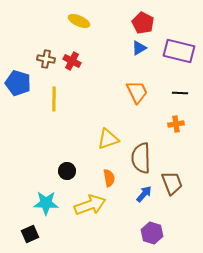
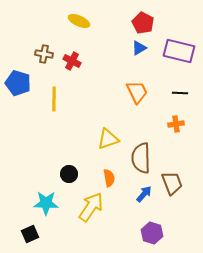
brown cross: moved 2 px left, 5 px up
black circle: moved 2 px right, 3 px down
yellow arrow: moved 1 px right, 2 px down; rotated 36 degrees counterclockwise
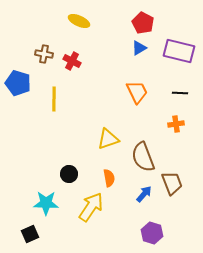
brown semicircle: moved 2 px right, 1 px up; rotated 20 degrees counterclockwise
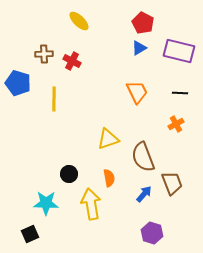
yellow ellipse: rotated 20 degrees clockwise
brown cross: rotated 12 degrees counterclockwise
orange cross: rotated 21 degrees counterclockwise
yellow arrow: moved 3 px up; rotated 44 degrees counterclockwise
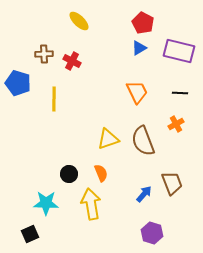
brown semicircle: moved 16 px up
orange semicircle: moved 8 px left, 5 px up; rotated 12 degrees counterclockwise
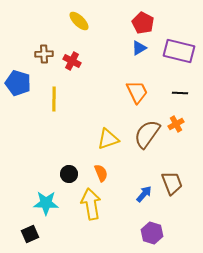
brown semicircle: moved 4 px right, 7 px up; rotated 56 degrees clockwise
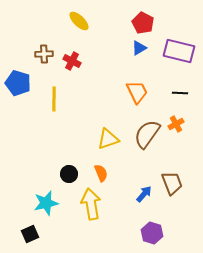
cyan star: rotated 15 degrees counterclockwise
